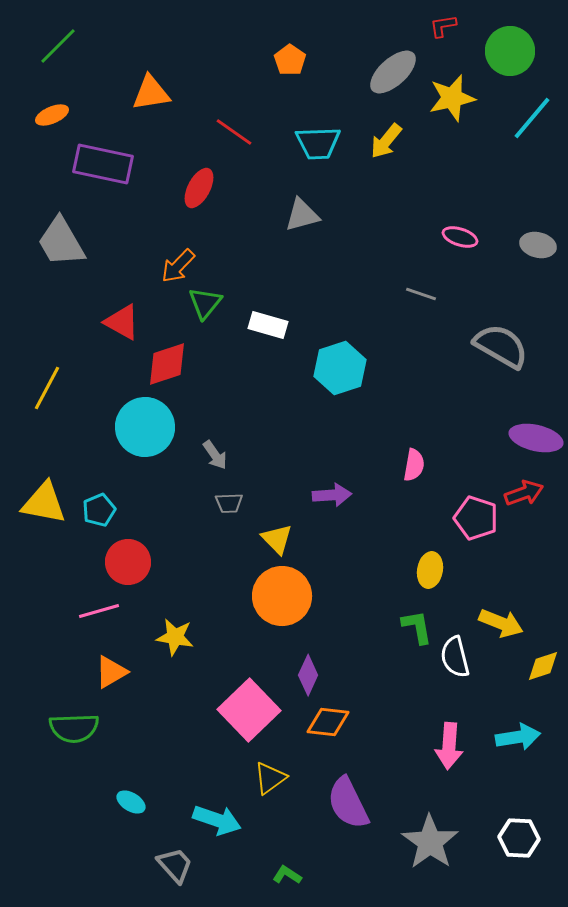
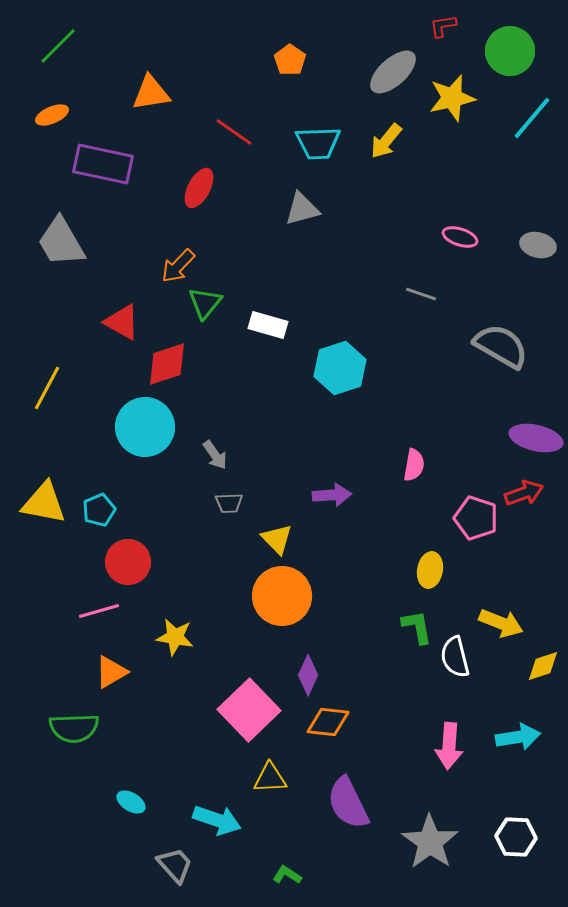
gray triangle at (302, 215): moved 6 px up
yellow triangle at (270, 778): rotated 33 degrees clockwise
white hexagon at (519, 838): moved 3 px left, 1 px up
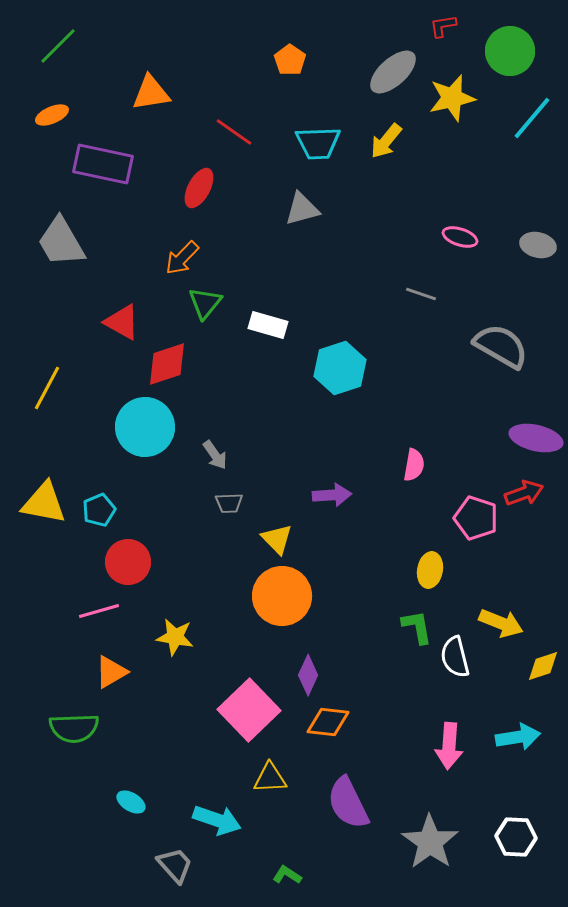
orange arrow at (178, 266): moved 4 px right, 8 px up
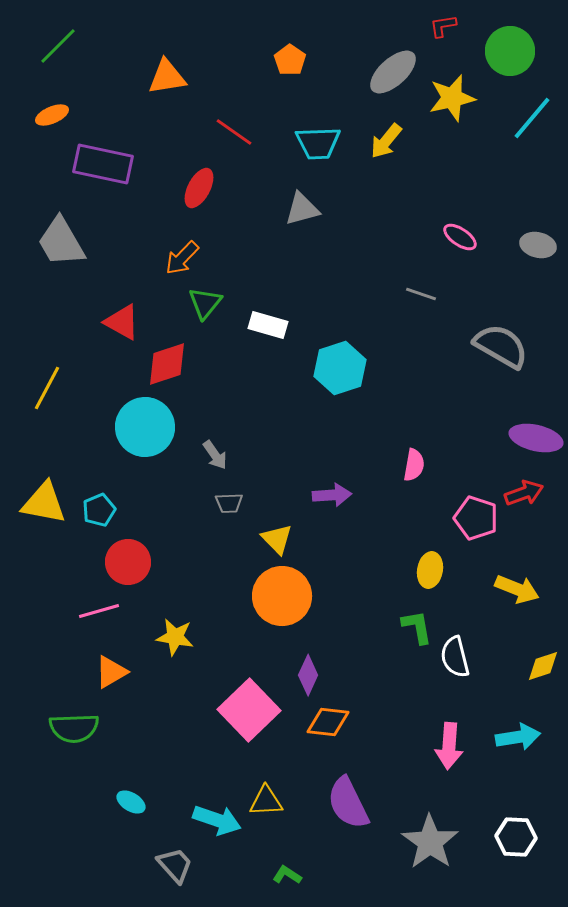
orange triangle at (151, 93): moved 16 px right, 16 px up
pink ellipse at (460, 237): rotated 16 degrees clockwise
yellow arrow at (501, 623): moved 16 px right, 34 px up
yellow triangle at (270, 778): moved 4 px left, 23 px down
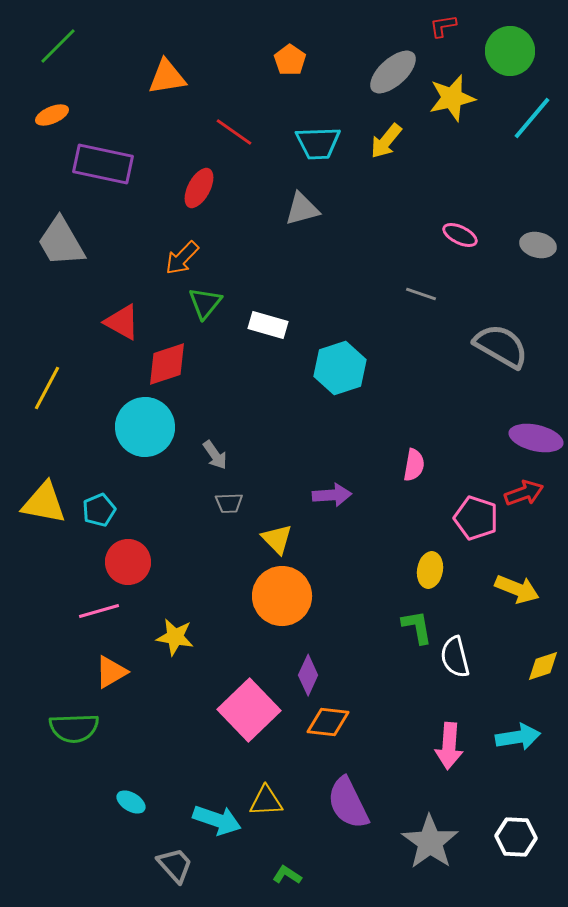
pink ellipse at (460, 237): moved 2 px up; rotated 8 degrees counterclockwise
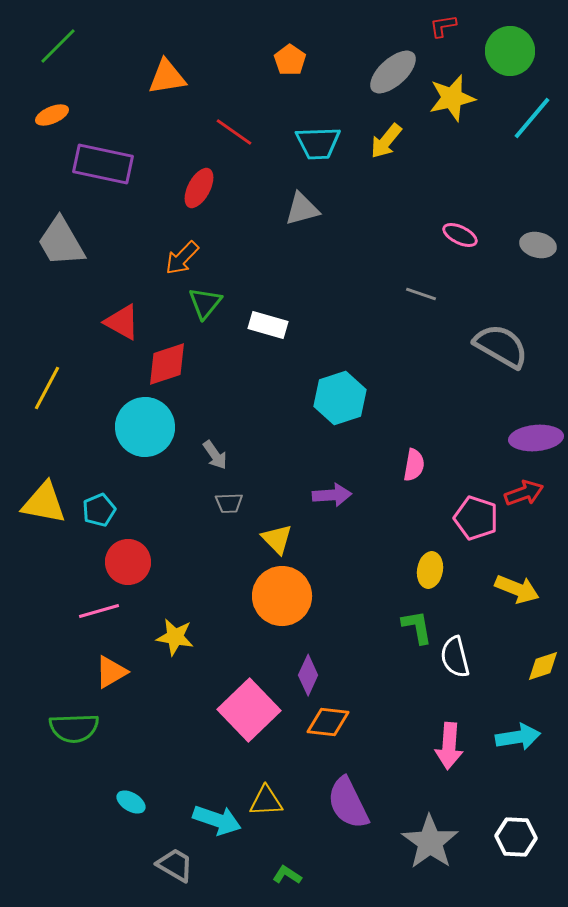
cyan hexagon at (340, 368): moved 30 px down
purple ellipse at (536, 438): rotated 18 degrees counterclockwise
gray trapezoid at (175, 865): rotated 18 degrees counterclockwise
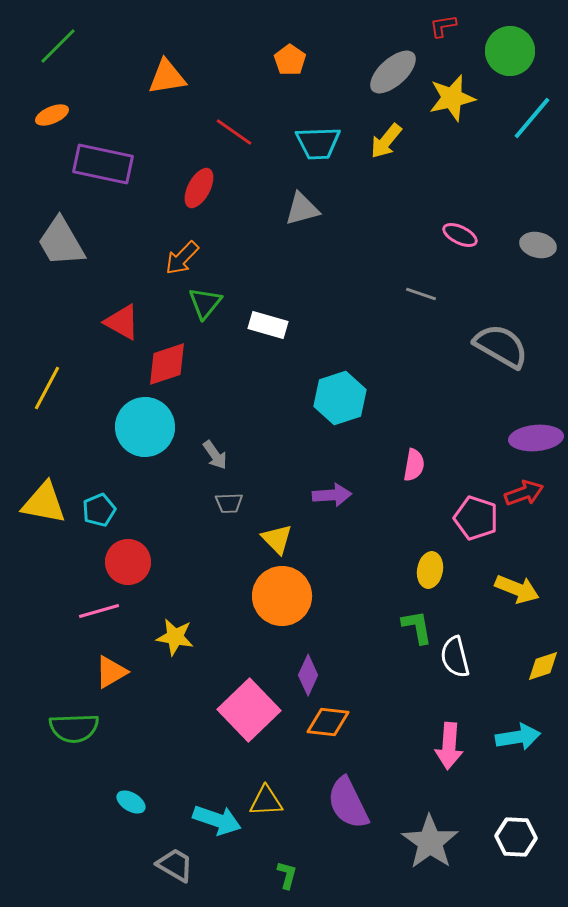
green L-shape at (287, 875): rotated 72 degrees clockwise
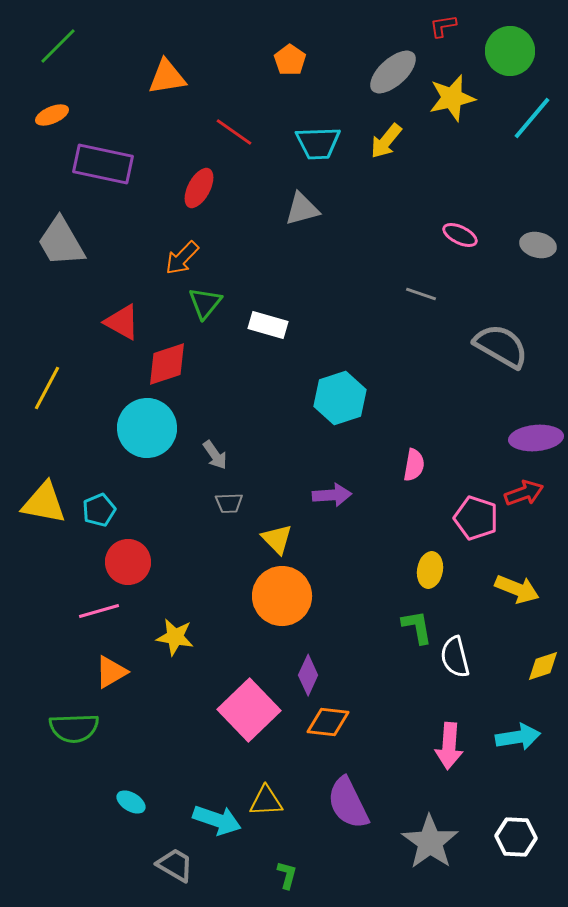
cyan circle at (145, 427): moved 2 px right, 1 px down
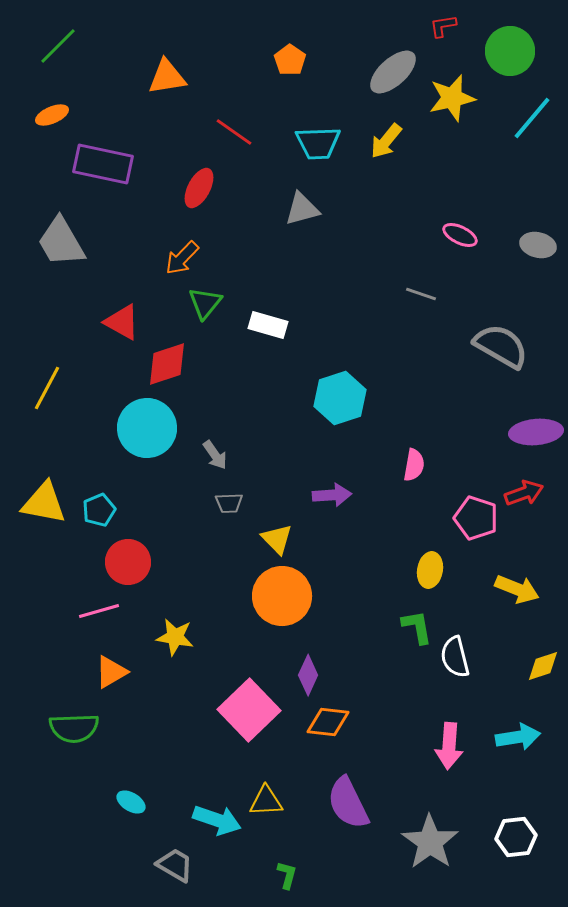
purple ellipse at (536, 438): moved 6 px up
white hexagon at (516, 837): rotated 9 degrees counterclockwise
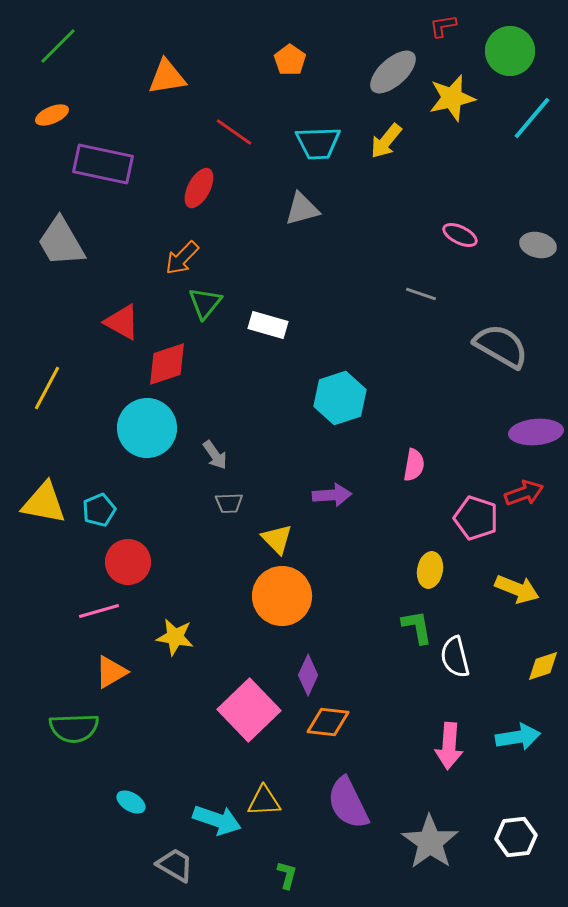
yellow triangle at (266, 801): moved 2 px left
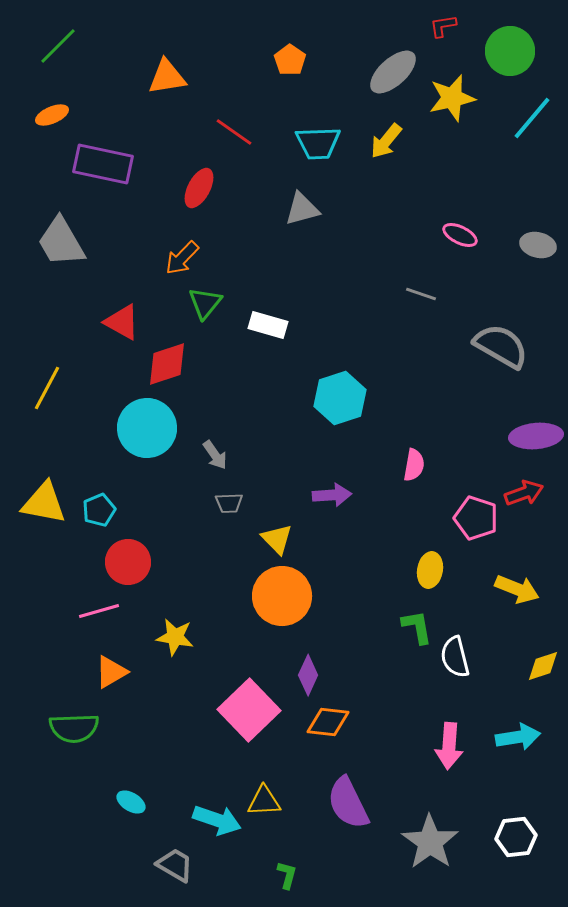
purple ellipse at (536, 432): moved 4 px down
